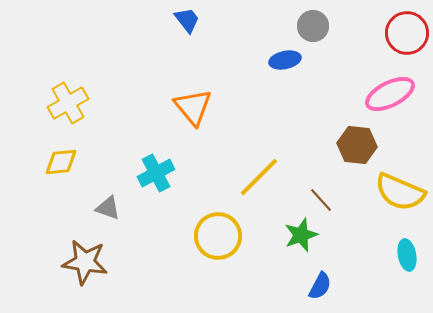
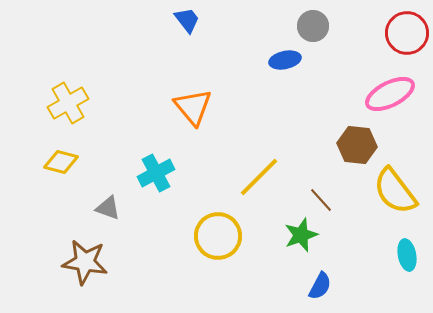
yellow diamond: rotated 20 degrees clockwise
yellow semicircle: moved 5 px left, 1 px up; rotated 30 degrees clockwise
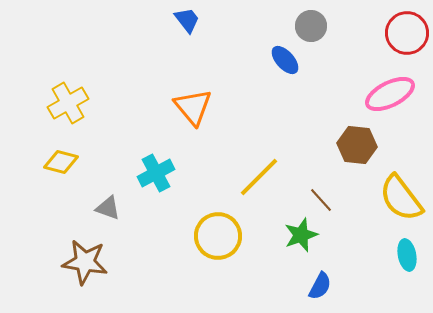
gray circle: moved 2 px left
blue ellipse: rotated 60 degrees clockwise
yellow semicircle: moved 6 px right, 7 px down
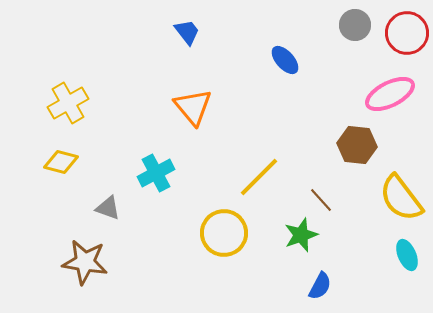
blue trapezoid: moved 12 px down
gray circle: moved 44 px right, 1 px up
yellow circle: moved 6 px right, 3 px up
cyan ellipse: rotated 12 degrees counterclockwise
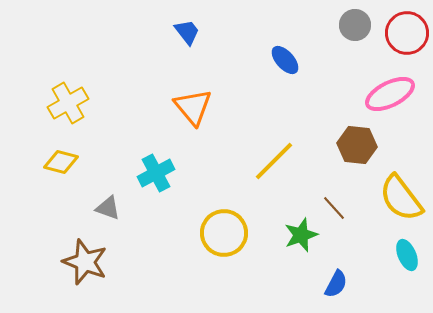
yellow line: moved 15 px right, 16 px up
brown line: moved 13 px right, 8 px down
brown star: rotated 12 degrees clockwise
blue semicircle: moved 16 px right, 2 px up
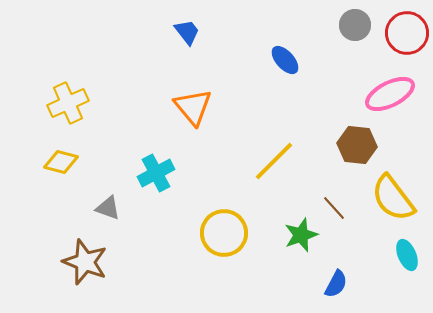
yellow cross: rotated 6 degrees clockwise
yellow semicircle: moved 8 px left
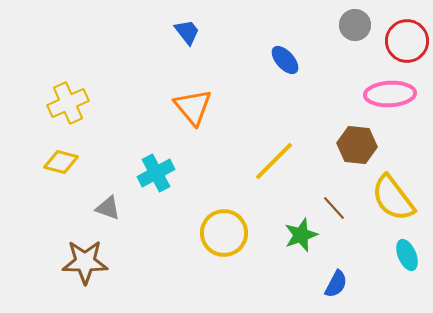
red circle: moved 8 px down
pink ellipse: rotated 24 degrees clockwise
brown star: rotated 21 degrees counterclockwise
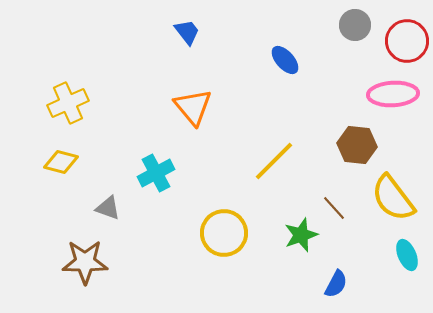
pink ellipse: moved 3 px right
